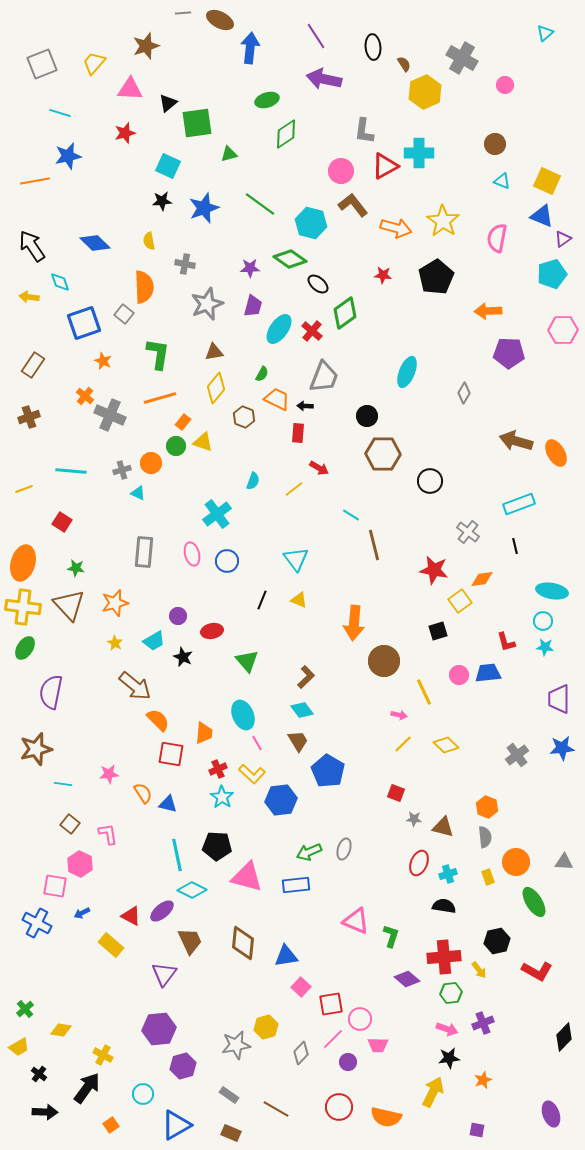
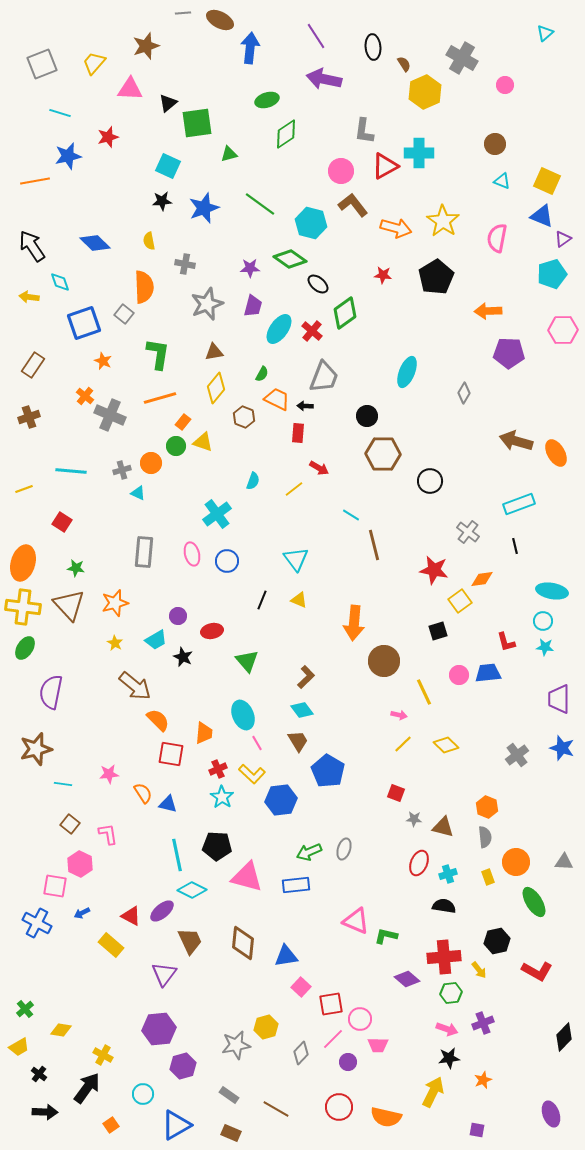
red star at (125, 133): moved 17 px left, 4 px down
cyan trapezoid at (154, 641): moved 2 px right, 1 px up
blue star at (562, 748): rotated 25 degrees clockwise
green L-shape at (391, 936): moved 5 px left; rotated 95 degrees counterclockwise
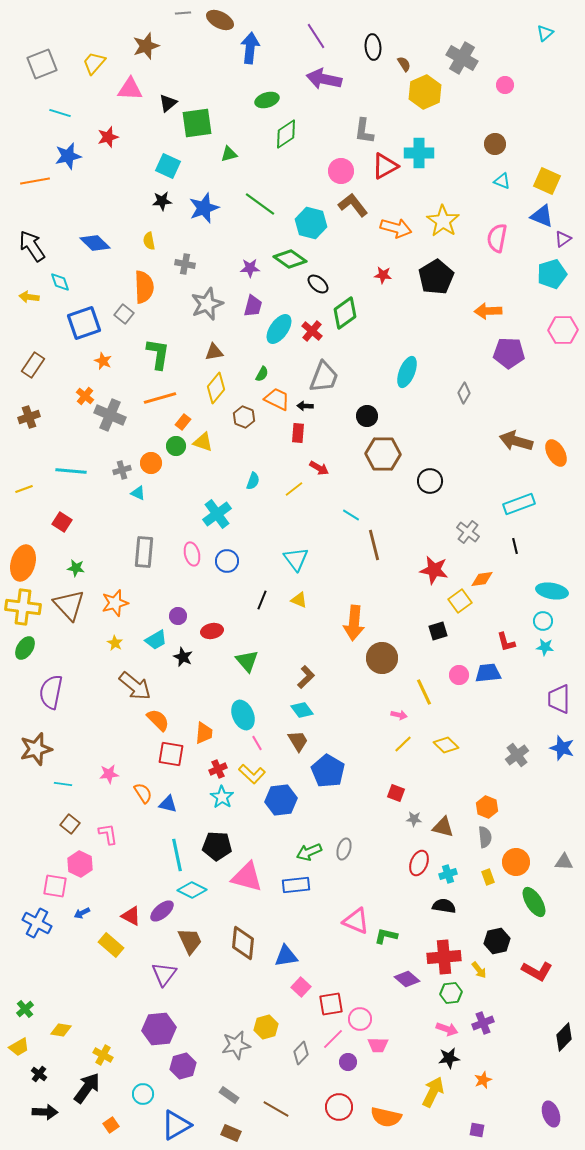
brown circle at (384, 661): moved 2 px left, 3 px up
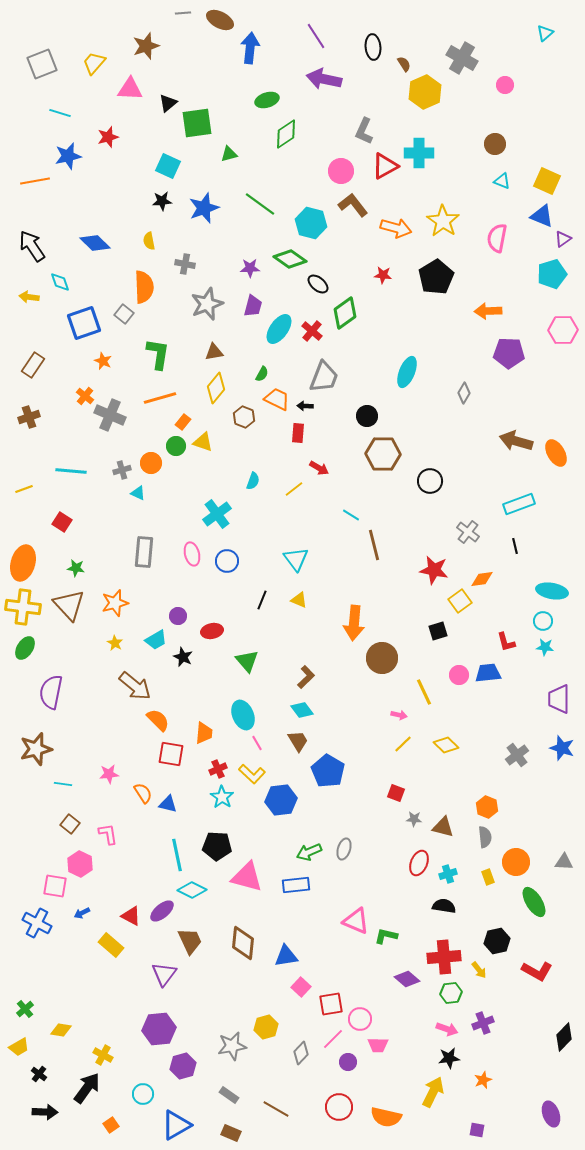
gray L-shape at (364, 131): rotated 16 degrees clockwise
gray star at (236, 1045): moved 4 px left, 1 px down
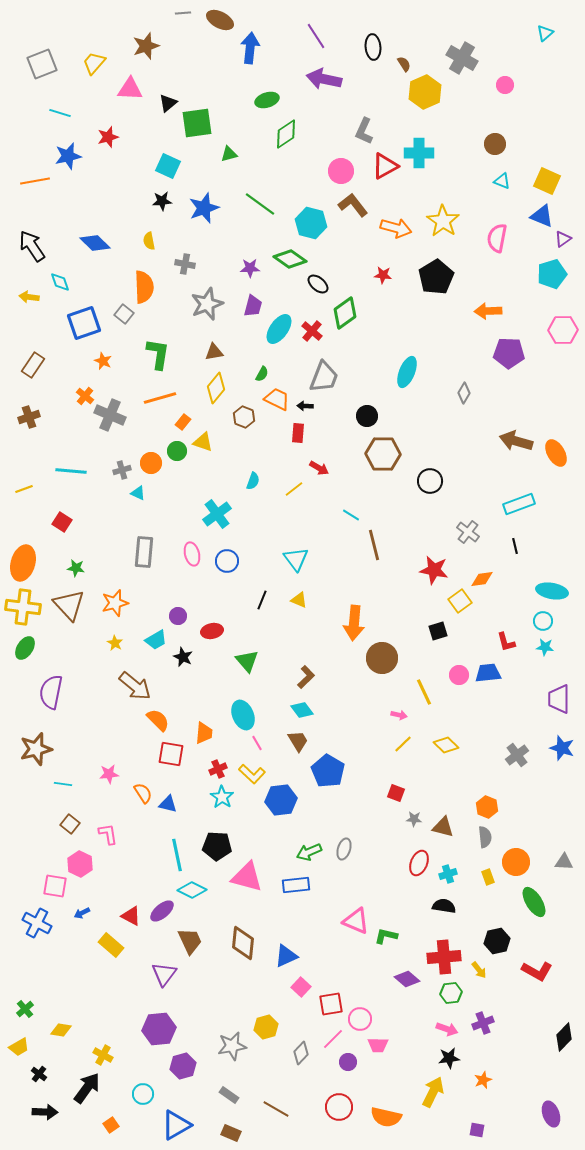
green circle at (176, 446): moved 1 px right, 5 px down
blue triangle at (286, 956): rotated 15 degrees counterclockwise
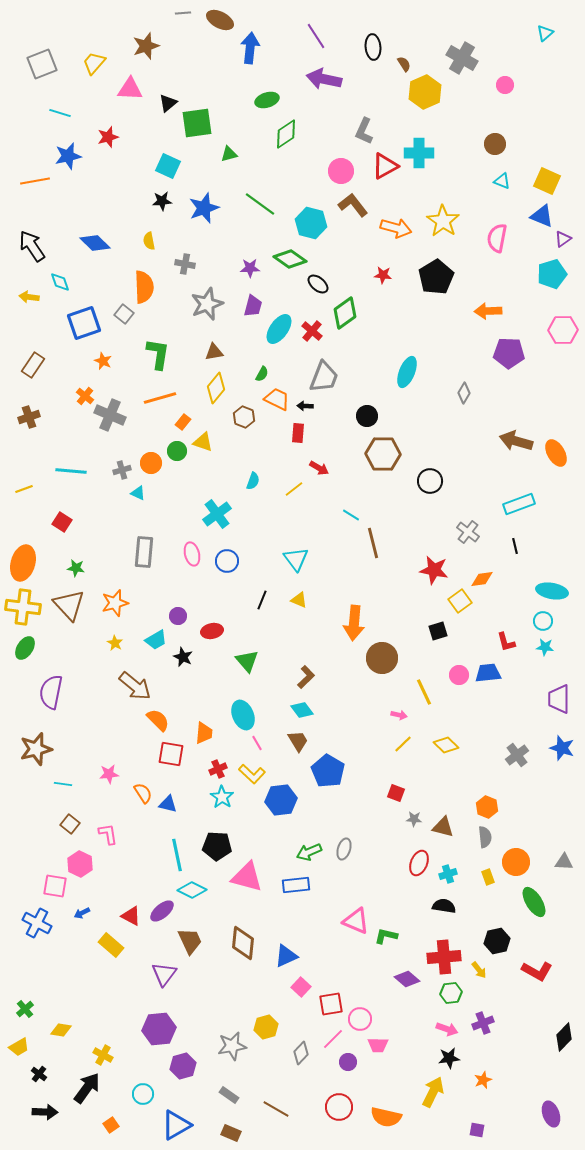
brown line at (374, 545): moved 1 px left, 2 px up
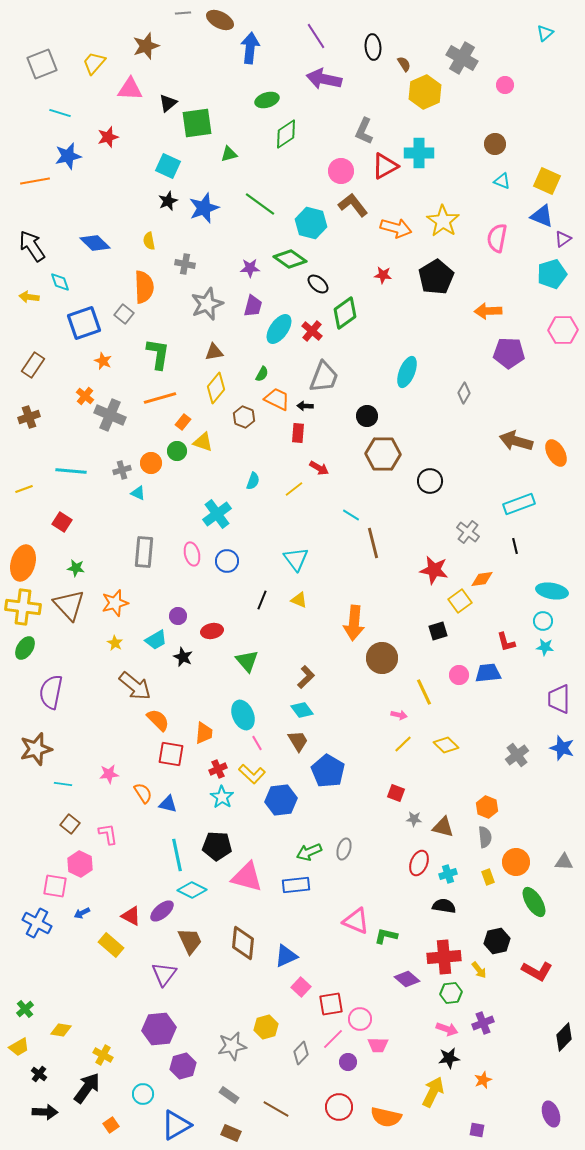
black star at (162, 201): moved 6 px right; rotated 18 degrees counterclockwise
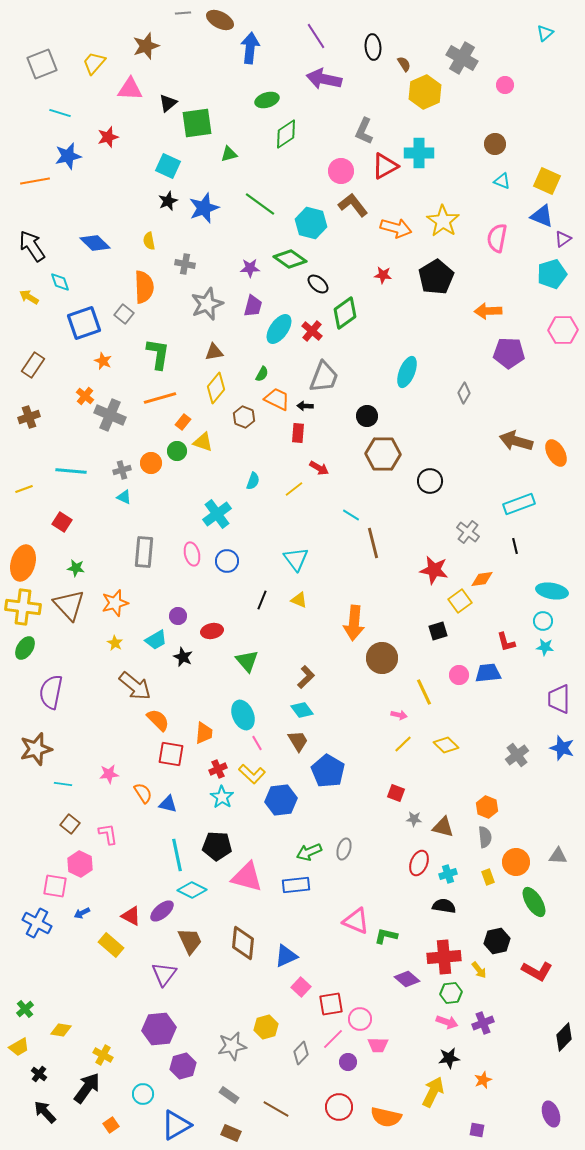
yellow arrow at (29, 297): rotated 24 degrees clockwise
cyan triangle at (138, 493): moved 14 px left, 4 px down
gray triangle at (564, 862): moved 6 px left, 6 px up
pink arrow at (447, 1029): moved 7 px up
black arrow at (45, 1112): rotated 135 degrees counterclockwise
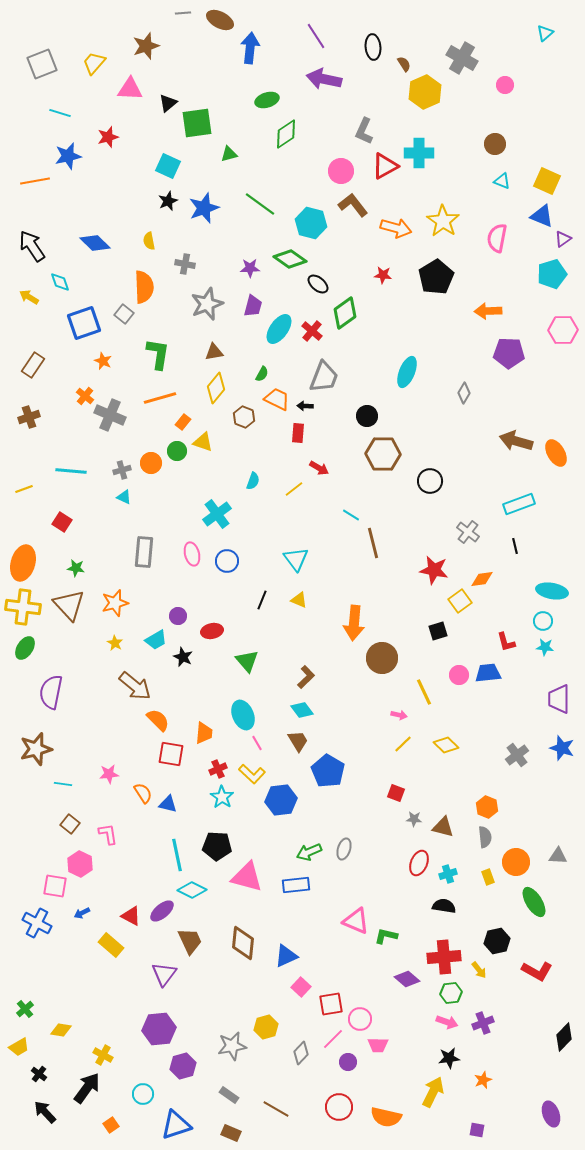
blue triangle at (176, 1125): rotated 12 degrees clockwise
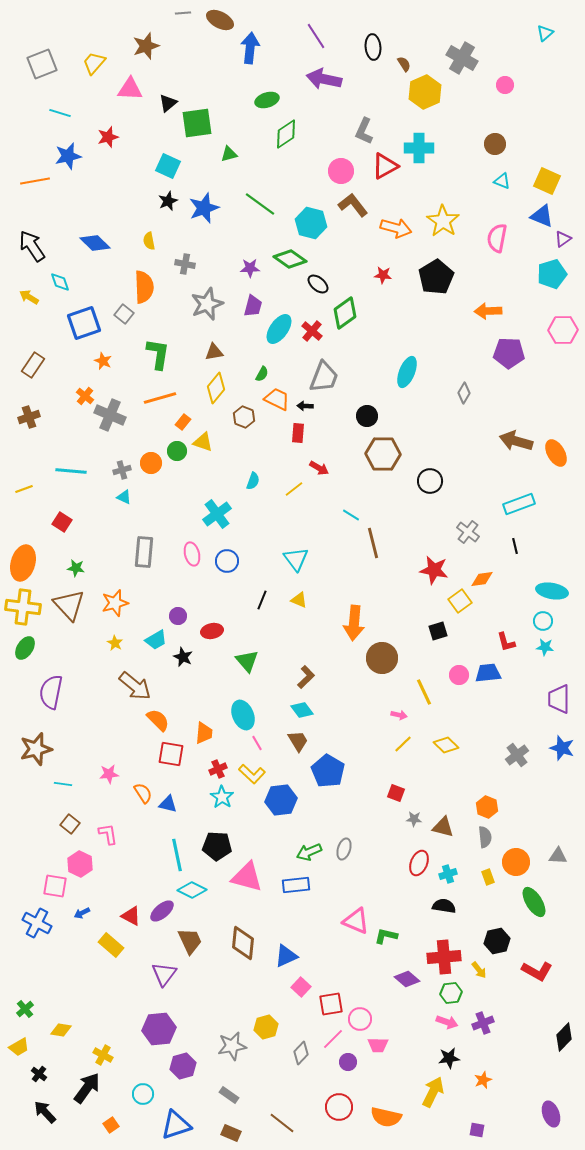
cyan cross at (419, 153): moved 5 px up
brown line at (276, 1109): moved 6 px right, 14 px down; rotated 8 degrees clockwise
